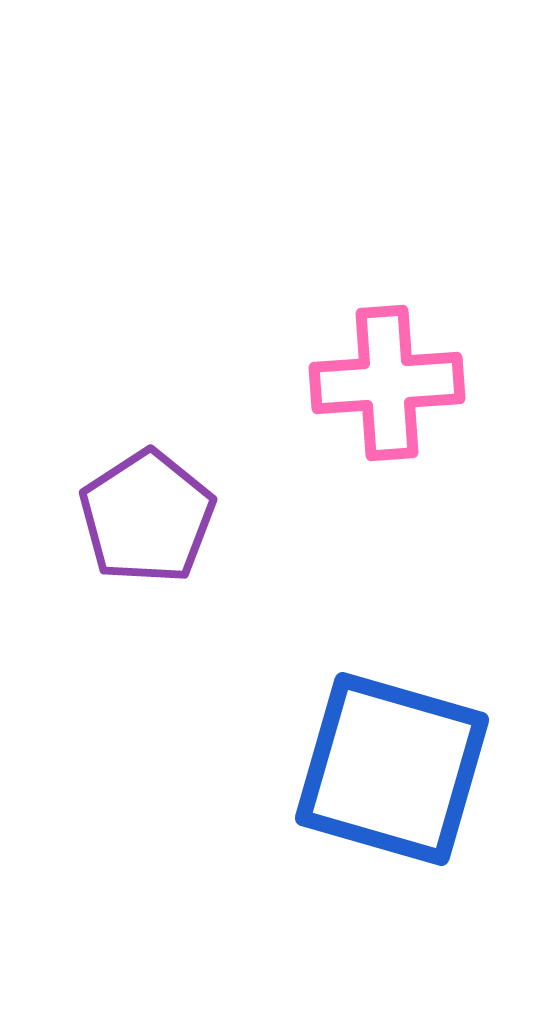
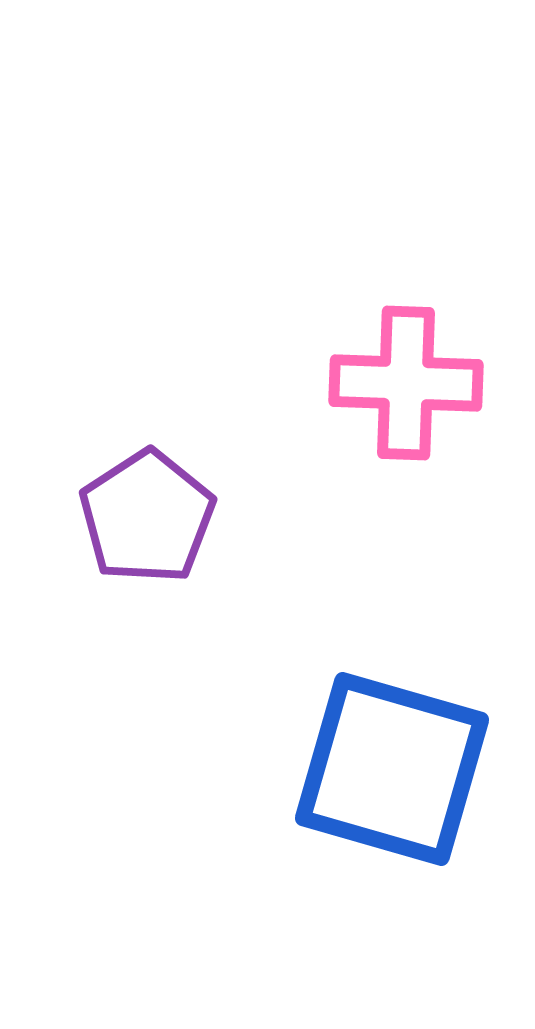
pink cross: moved 19 px right; rotated 6 degrees clockwise
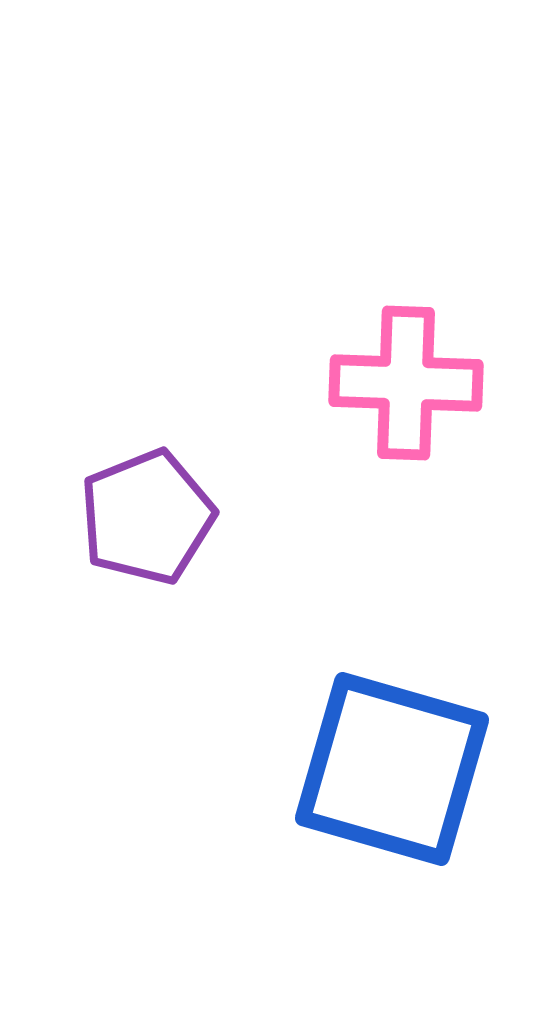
purple pentagon: rotated 11 degrees clockwise
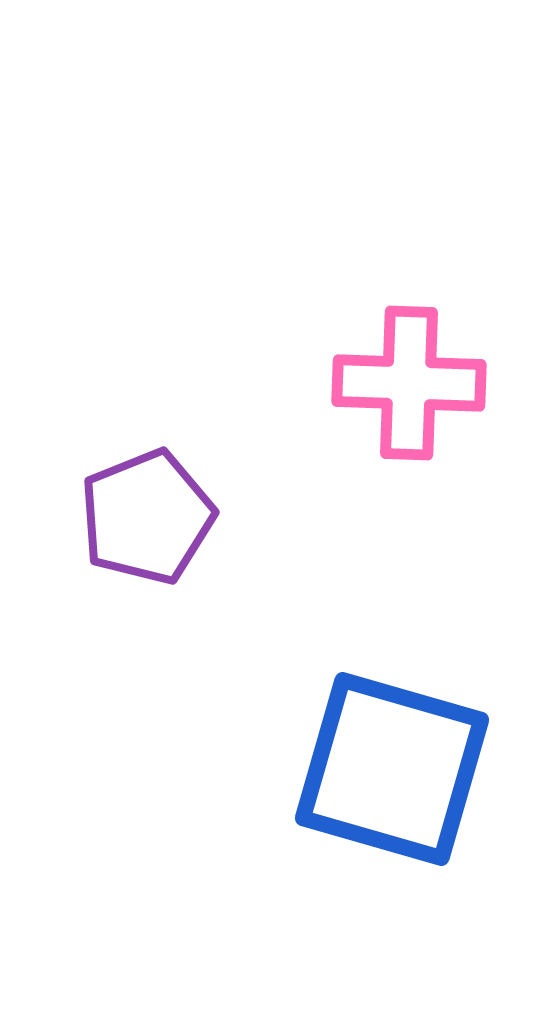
pink cross: moved 3 px right
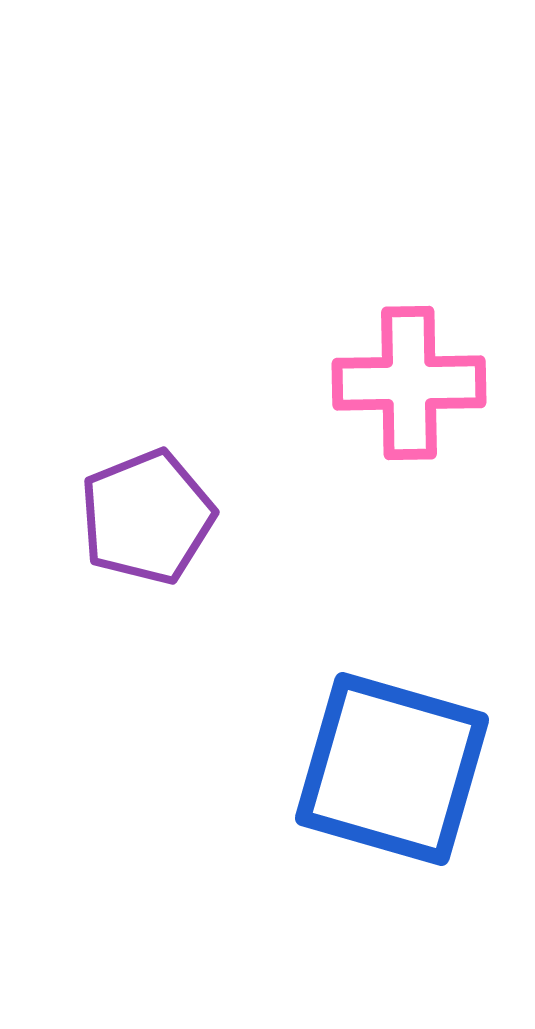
pink cross: rotated 3 degrees counterclockwise
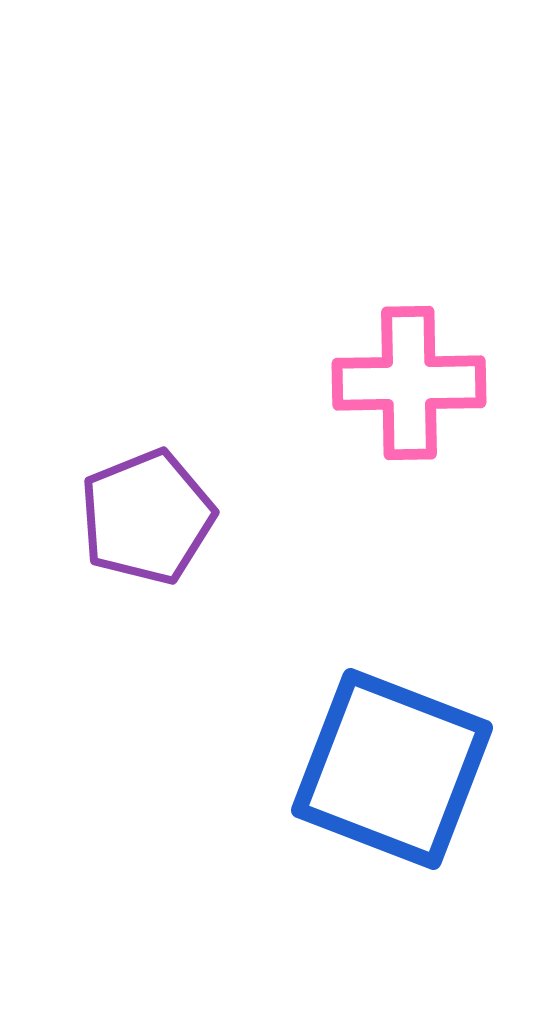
blue square: rotated 5 degrees clockwise
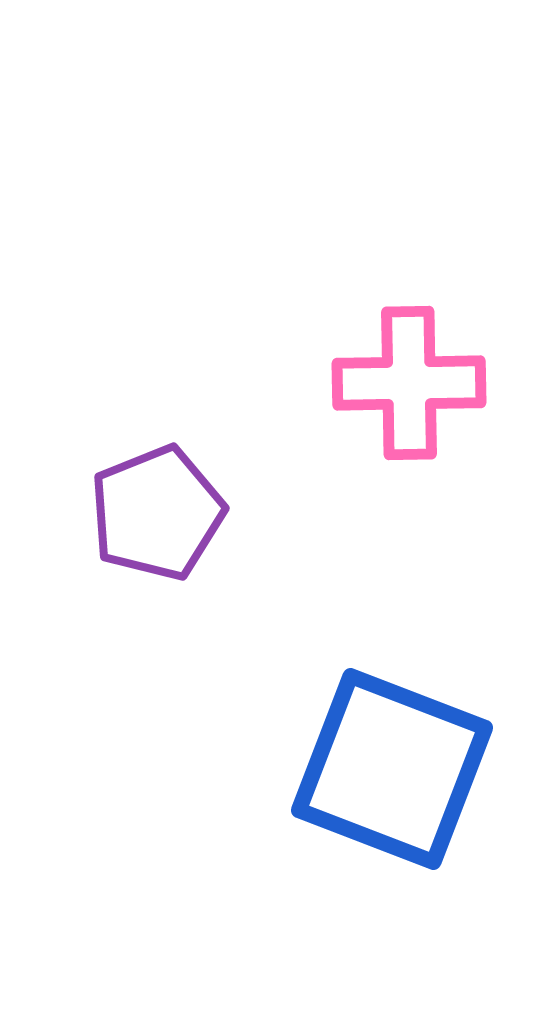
purple pentagon: moved 10 px right, 4 px up
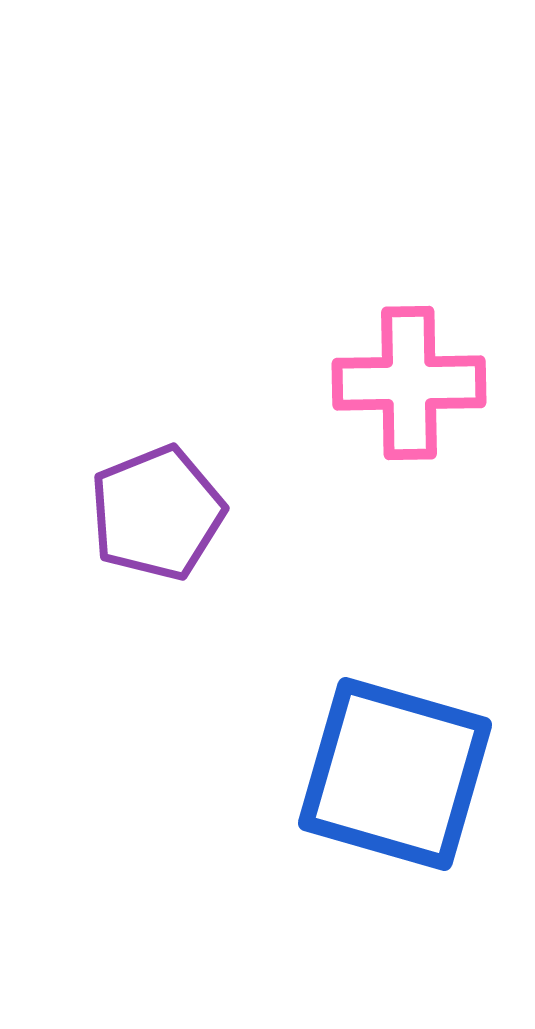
blue square: moved 3 px right, 5 px down; rotated 5 degrees counterclockwise
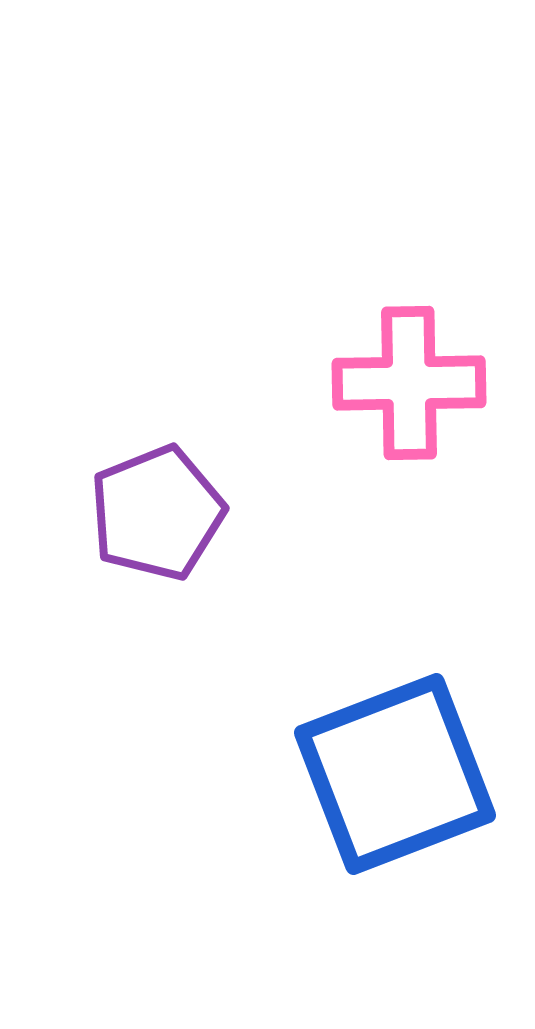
blue square: rotated 37 degrees counterclockwise
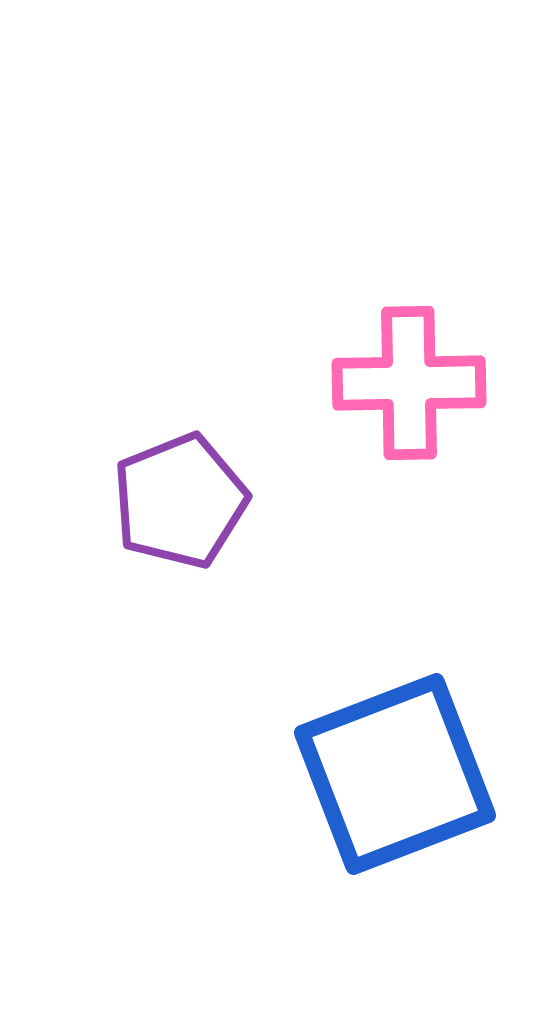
purple pentagon: moved 23 px right, 12 px up
